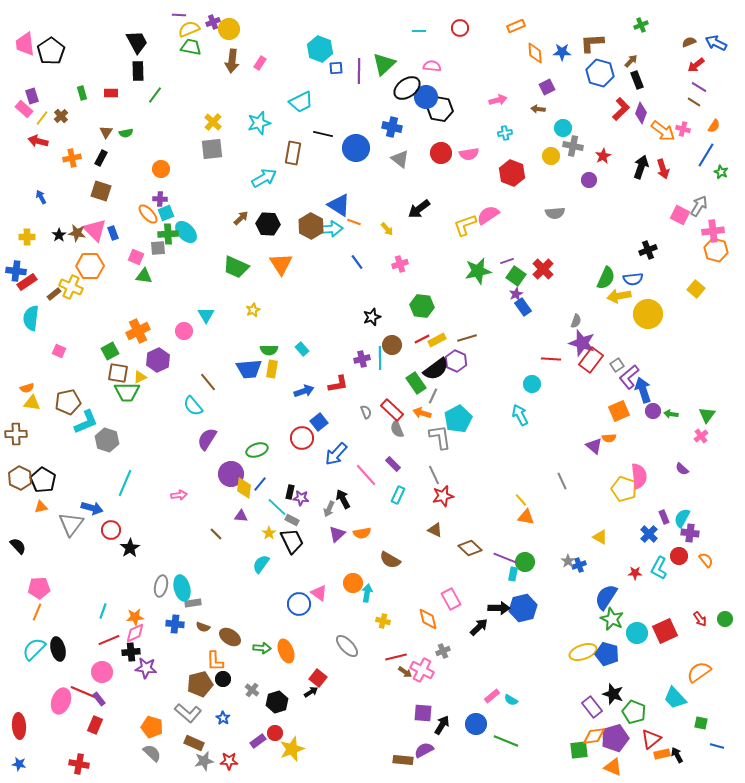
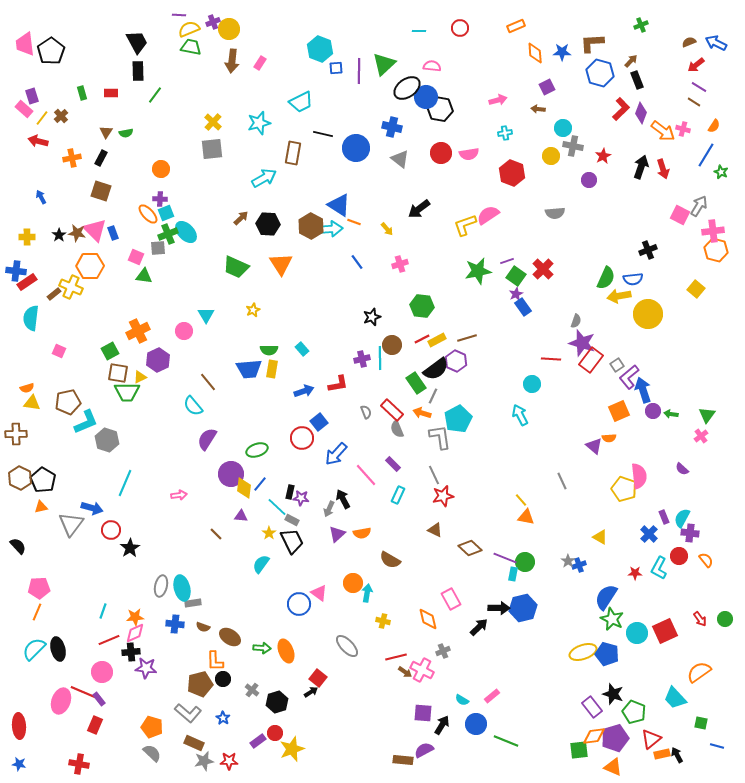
green cross at (168, 234): rotated 18 degrees counterclockwise
cyan semicircle at (511, 700): moved 49 px left
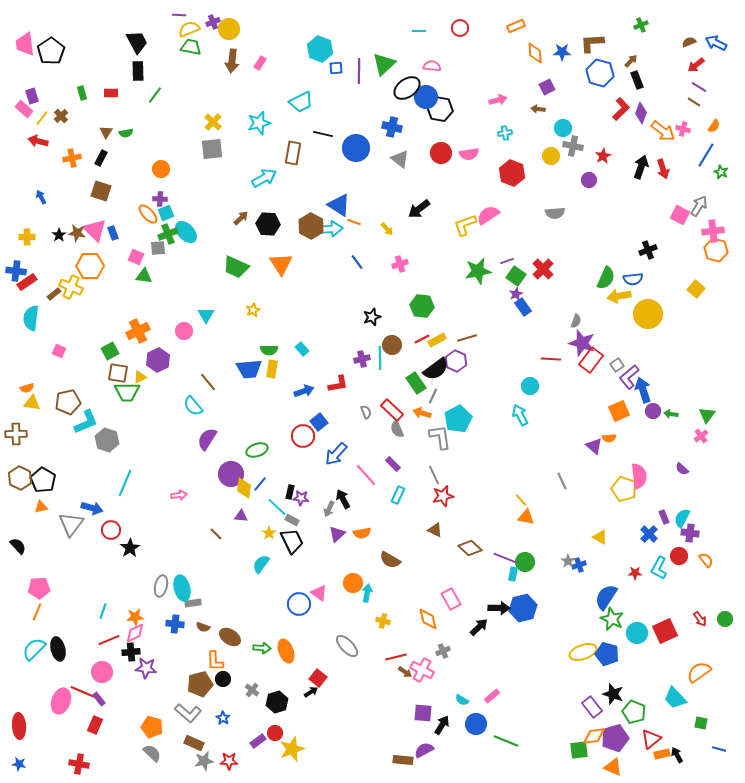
cyan circle at (532, 384): moved 2 px left, 2 px down
red circle at (302, 438): moved 1 px right, 2 px up
blue line at (717, 746): moved 2 px right, 3 px down
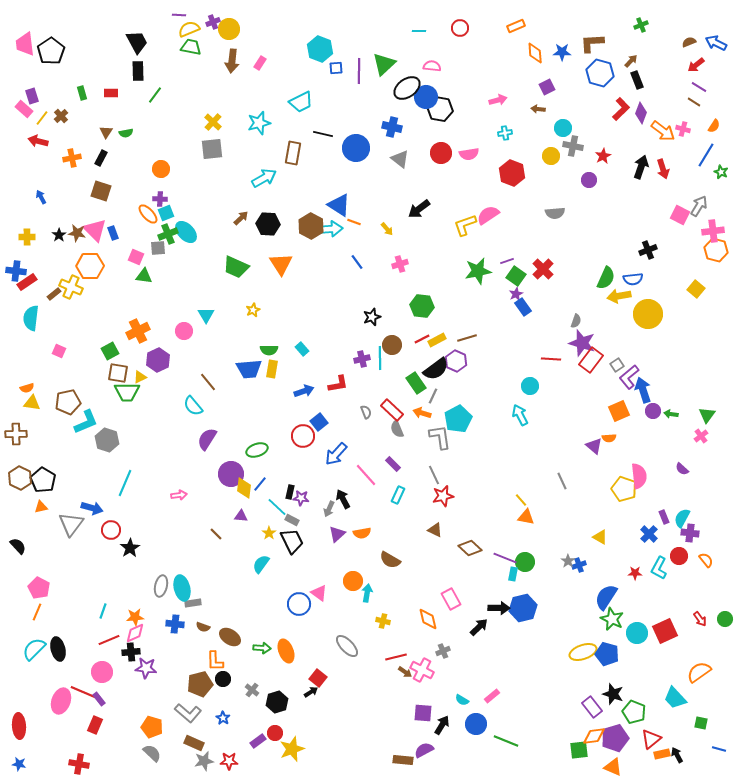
orange circle at (353, 583): moved 2 px up
pink pentagon at (39, 588): rotated 30 degrees clockwise
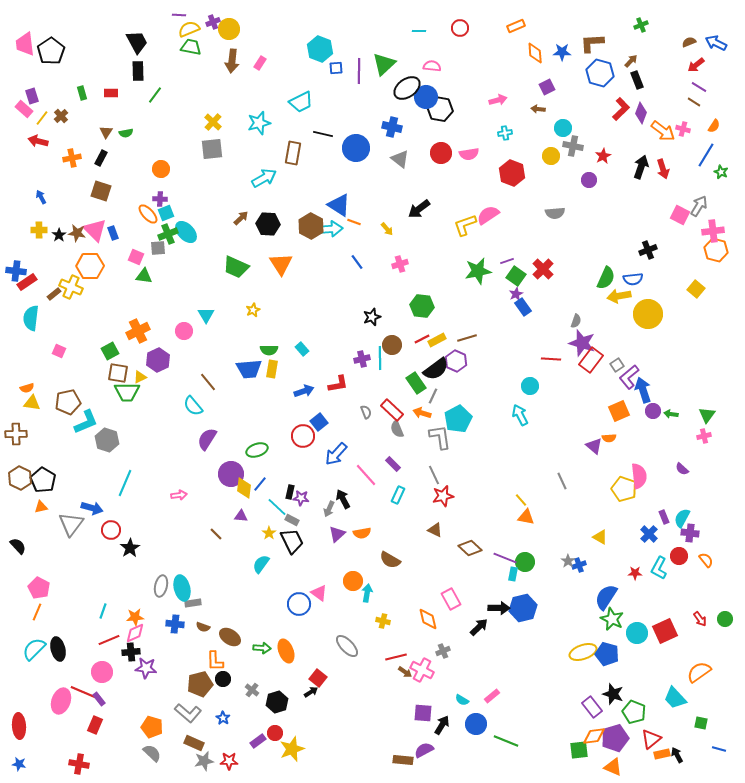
yellow cross at (27, 237): moved 12 px right, 7 px up
pink cross at (701, 436): moved 3 px right; rotated 24 degrees clockwise
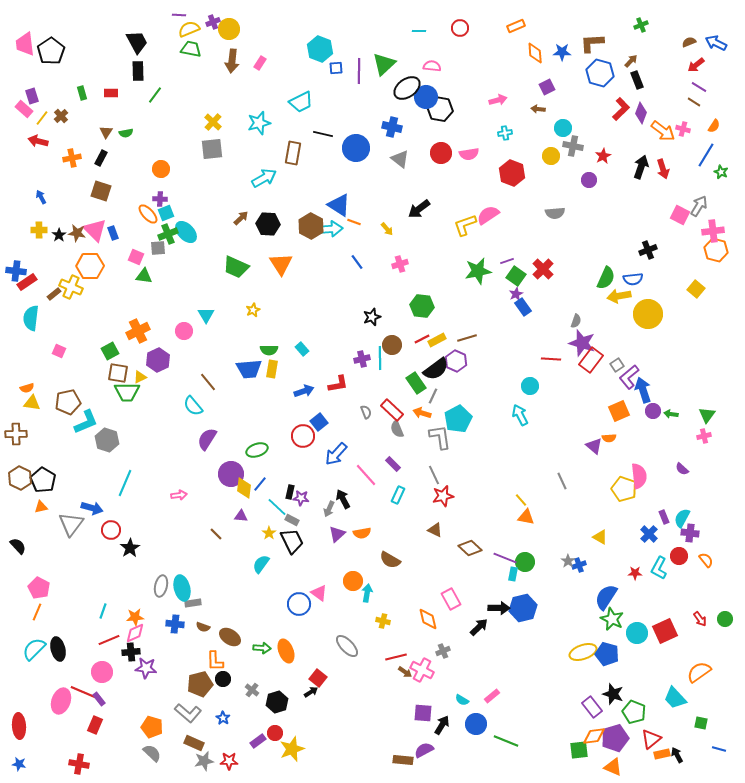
green trapezoid at (191, 47): moved 2 px down
